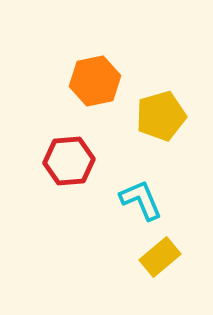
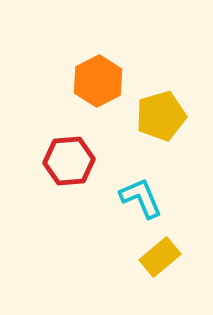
orange hexagon: moved 3 px right; rotated 15 degrees counterclockwise
cyan L-shape: moved 2 px up
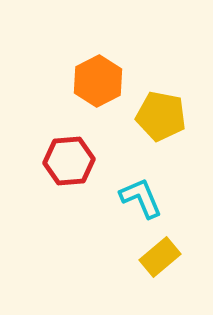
yellow pentagon: rotated 27 degrees clockwise
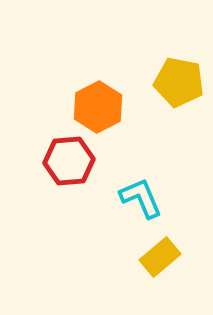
orange hexagon: moved 26 px down
yellow pentagon: moved 18 px right, 34 px up
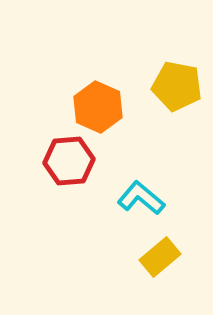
yellow pentagon: moved 2 px left, 4 px down
orange hexagon: rotated 9 degrees counterclockwise
cyan L-shape: rotated 27 degrees counterclockwise
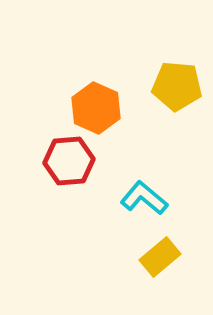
yellow pentagon: rotated 6 degrees counterclockwise
orange hexagon: moved 2 px left, 1 px down
cyan L-shape: moved 3 px right
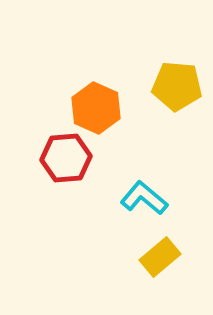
red hexagon: moved 3 px left, 3 px up
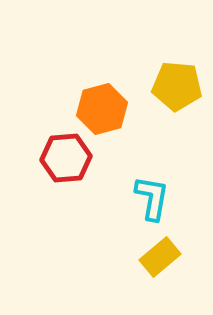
orange hexagon: moved 6 px right, 1 px down; rotated 21 degrees clockwise
cyan L-shape: moved 8 px right; rotated 60 degrees clockwise
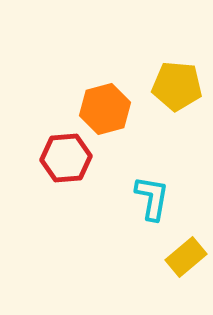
orange hexagon: moved 3 px right
yellow rectangle: moved 26 px right
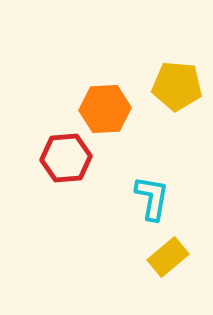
orange hexagon: rotated 12 degrees clockwise
yellow rectangle: moved 18 px left
